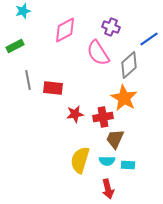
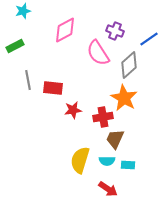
purple cross: moved 4 px right, 4 px down
red star: moved 2 px left, 4 px up
red arrow: rotated 42 degrees counterclockwise
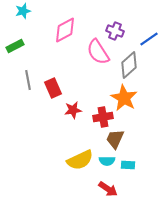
pink semicircle: moved 1 px up
red rectangle: rotated 60 degrees clockwise
yellow semicircle: rotated 132 degrees counterclockwise
